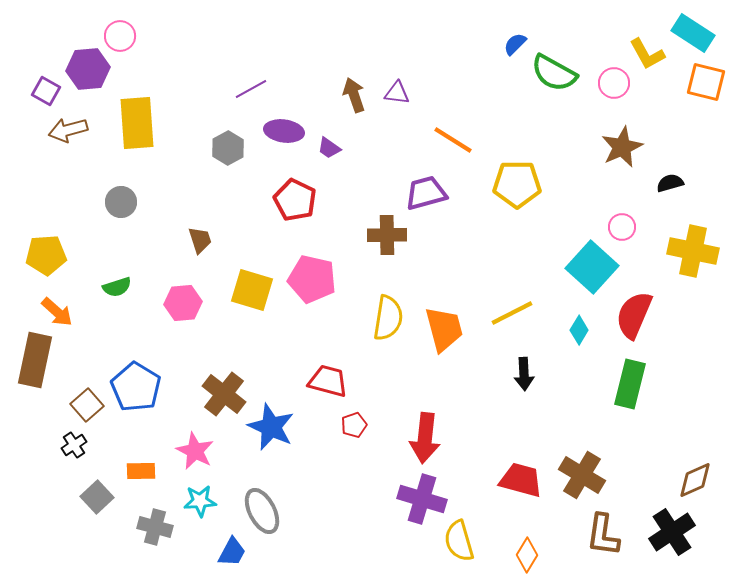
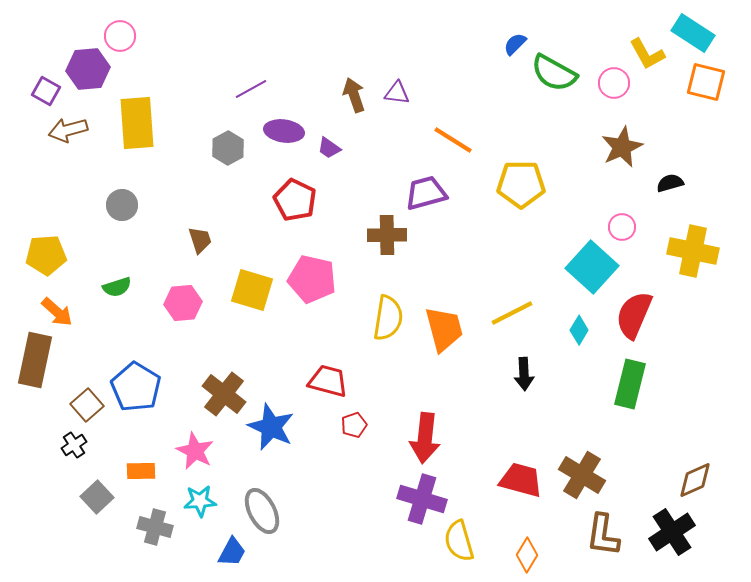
yellow pentagon at (517, 184): moved 4 px right
gray circle at (121, 202): moved 1 px right, 3 px down
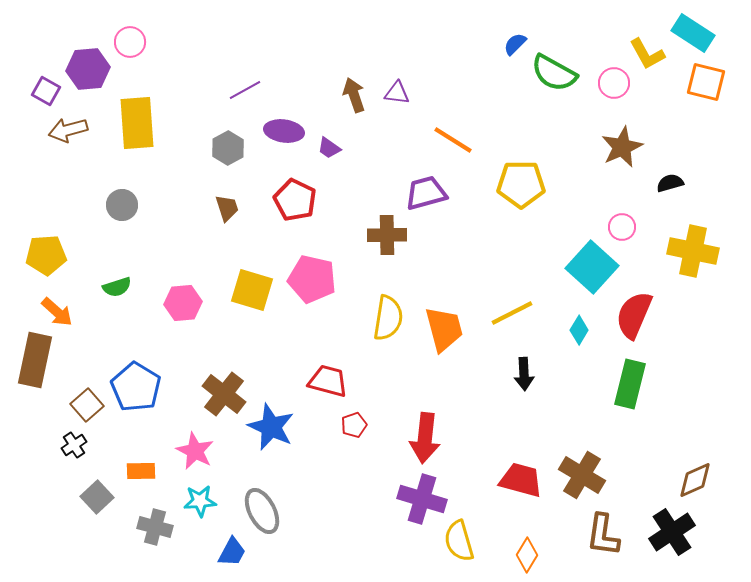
pink circle at (120, 36): moved 10 px right, 6 px down
purple line at (251, 89): moved 6 px left, 1 px down
brown trapezoid at (200, 240): moved 27 px right, 32 px up
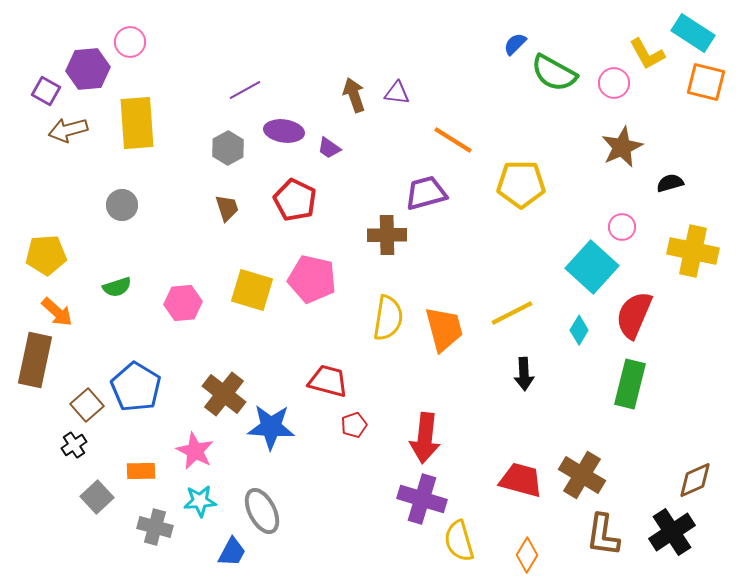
blue star at (271, 427): rotated 21 degrees counterclockwise
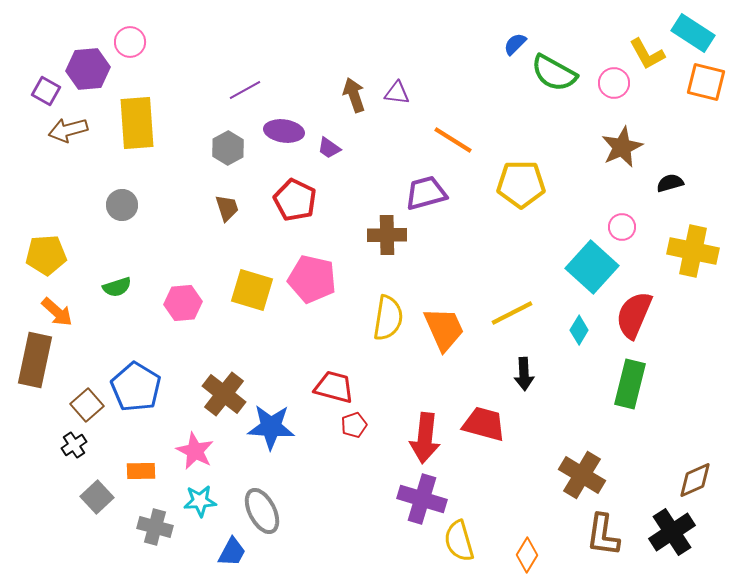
orange trapezoid at (444, 329): rotated 9 degrees counterclockwise
red trapezoid at (328, 381): moved 6 px right, 6 px down
red trapezoid at (521, 480): moved 37 px left, 56 px up
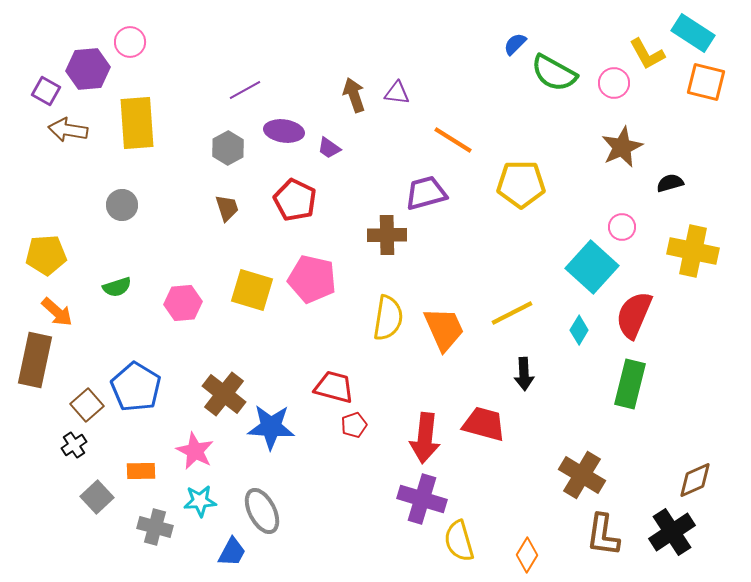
brown arrow at (68, 130): rotated 24 degrees clockwise
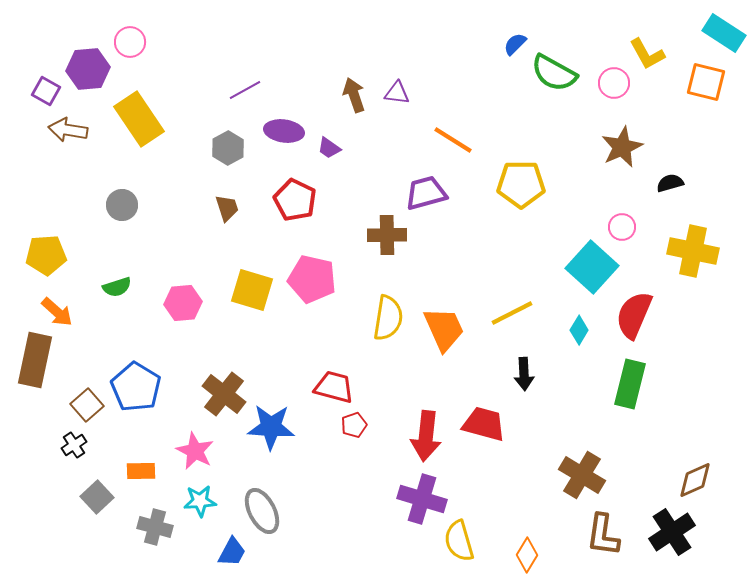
cyan rectangle at (693, 33): moved 31 px right
yellow rectangle at (137, 123): moved 2 px right, 4 px up; rotated 30 degrees counterclockwise
red arrow at (425, 438): moved 1 px right, 2 px up
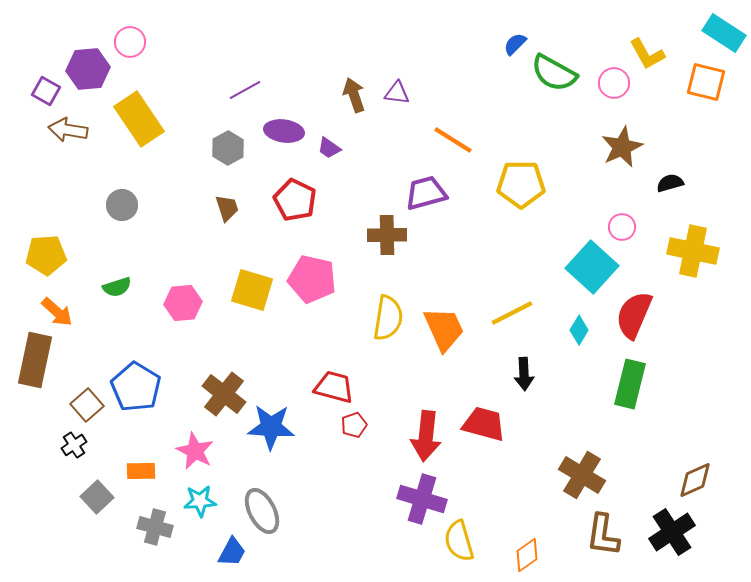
orange diamond at (527, 555): rotated 24 degrees clockwise
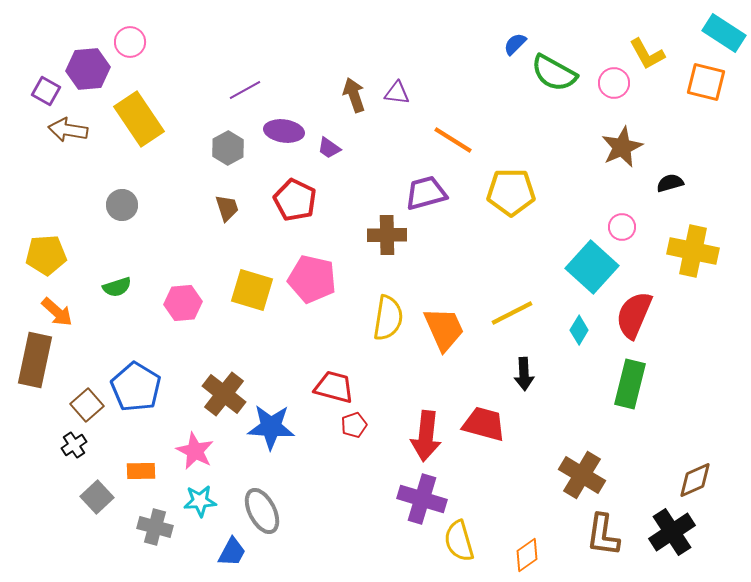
yellow pentagon at (521, 184): moved 10 px left, 8 px down
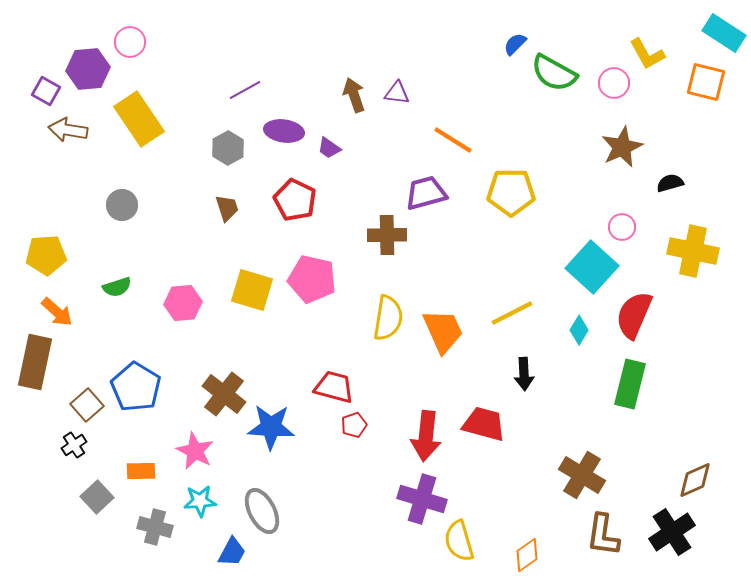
orange trapezoid at (444, 329): moved 1 px left, 2 px down
brown rectangle at (35, 360): moved 2 px down
